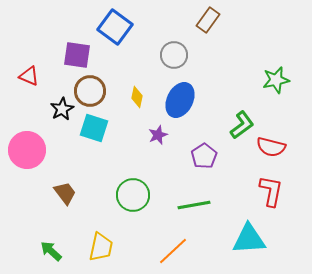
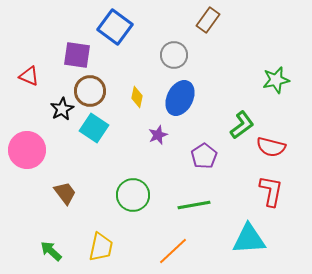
blue ellipse: moved 2 px up
cyan square: rotated 16 degrees clockwise
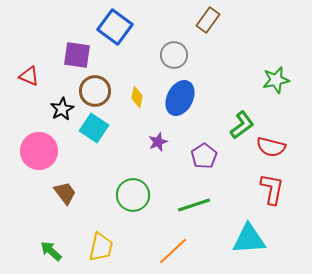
brown circle: moved 5 px right
purple star: moved 7 px down
pink circle: moved 12 px right, 1 px down
red L-shape: moved 1 px right, 2 px up
green line: rotated 8 degrees counterclockwise
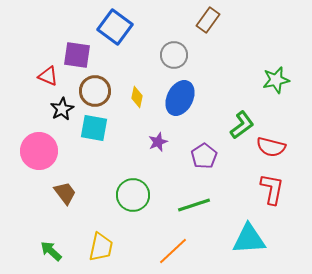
red triangle: moved 19 px right
cyan square: rotated 24 degrees counterclockwise
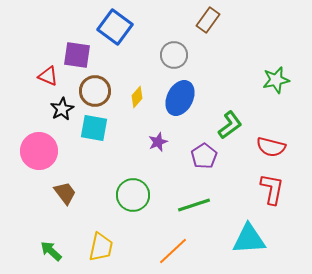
yellow diamond: rotated 30 degrees clockwise
green L-shape: moved 12 px left
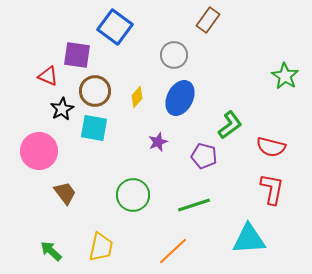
green star: moved 9 px right, 4 px up; rotated 28 degrees counterclockwise
purple pentagon: rotated 25 degrees counterclockwise
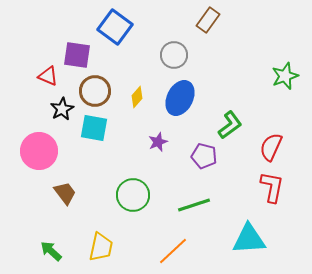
green star: rotated 20 degrees clockwise
red semicircle: rotated 100 degrees clockwise
red L-shape: moved 2 px up
